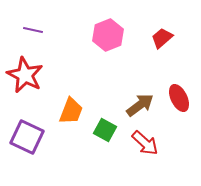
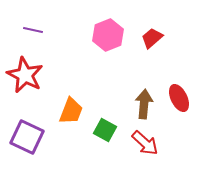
red trapezoid: moved 10 px left
brown arrow: moved 4 px right, 1 px up; rotated 48 degrees counterclockwise
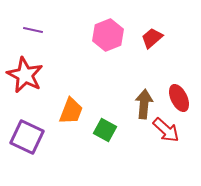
red arrow: moved 21 px right, 13 px up
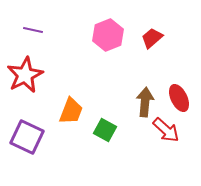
red star: rotated 18 degrees clockwise
brown arrow: moved 1 px right, 2 px up
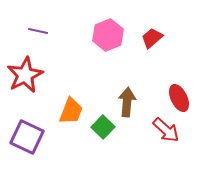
purple line: moved 5 px right, 1 px down
brown arrow: moved 18 px left
green square: moved 2 px left, 3 px up; rotated 15 degrees clockwise
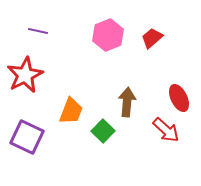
green square: moved 4 px down
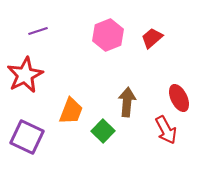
purple line: rotated 30 degrees counterclockwise
red arrow: rotated 20 degrees clockwise
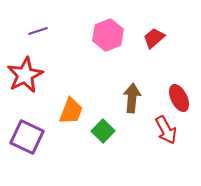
red trapezoid: moved 2 px right
brown arrow: moved 5 px right, 4 px up
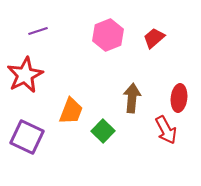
red ellipse: rotated 32 degrees clockwise
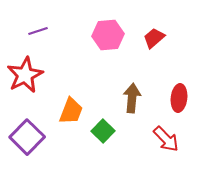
pink hexagon: rotated 16 degrees clockwise
red arrow: moved 9 px down; rotated 16 degrees counterclockwise
purple square: rotated 20 degrees clockwise
